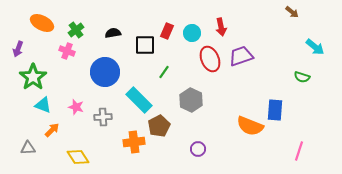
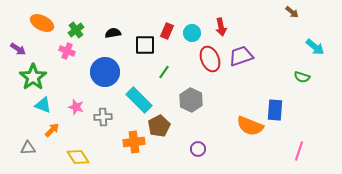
purple arrow: rotated 77 degrees counterclockwise
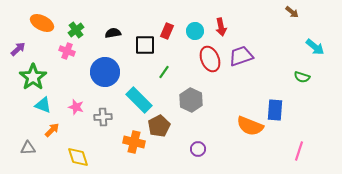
cyan circle: moved 3 px right, 2 px up
purple arrow: rotated 77 degrees counterclockwise
orange cross: rotated 20 degrees clockwise
yellow diamond: rotated 15 degrees clockwise
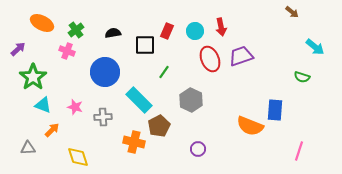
pink star: moved 1 px left
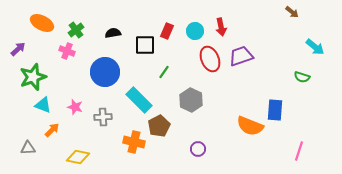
green star: rotated 16 degrees clockwise
yellow diamond: rotated 60 degrees counterclockwise
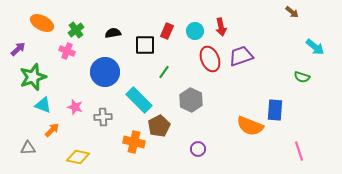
pink line: rotated 36 degrees counterclockwise
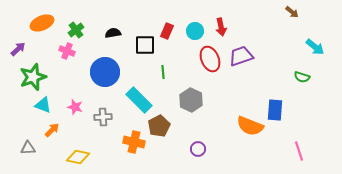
orange ellipse: rotated 50 degrees counterclockwise
green line: moved 1 px left; rotated 40 degrees counterclockwise
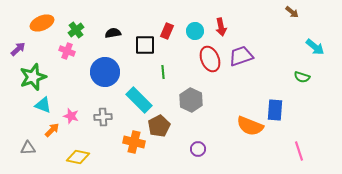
pink star: moved 4 px left, 9 px down
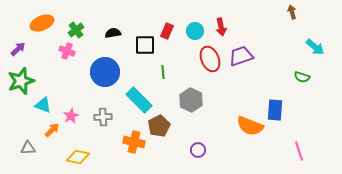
brown arrow: rotated 144 degrees counterclockwise
green star: moved 12 px left, 4 px down
pink star: rotated 28 degrees clockwise
purple circle: moved 1 px down
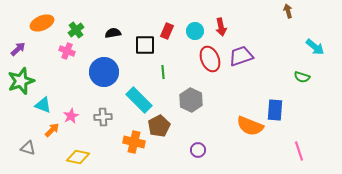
brown arrow: moved 4 px left, 1 px up
blue circle: moved 1 px left
gray triangle: rotated 21 degrees clockwise
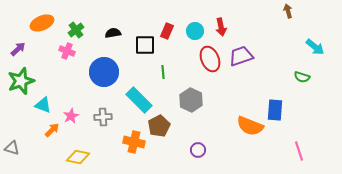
gray triangle: moved 16 px left
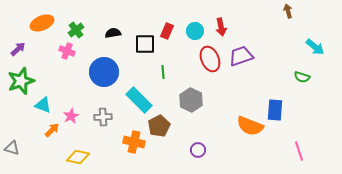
black square: moved 1 px up
